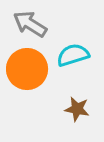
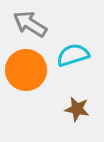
orange circle: moved 1 px left, 1 px down
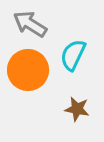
cyan semicircle: rotated 48 degrees counterclockwise
orange circle: moved 2 px right
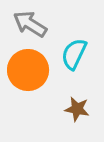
cyan semicircle: moved 1 px right, 1 px up
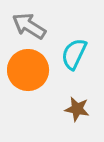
gray arrow: moved 1 px left, 2 px down
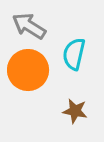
cyan semicircle: rotated 12 degrees counterclockwise
brown star: moved 2 px left, 2 px down
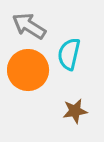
cyan semicircle: moved 5 px left
brown star: rotated 20 degrees counterclockwise
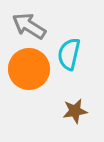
orange circle: moved 1 px right, 1 px up
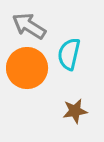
orange circle: moved 2 px left, 1 px up
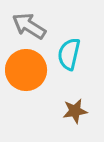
orange circle: moved 1 px left, 2 px down
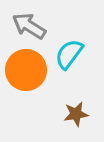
cyan semicircle: rotated 24 degrees clockwise
brown star: moved 1 px right, 3 px down
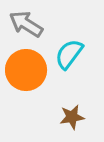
gray arrow: moved 3 px left, 2 px up
brown star: moved 4 px left, 3 px down
